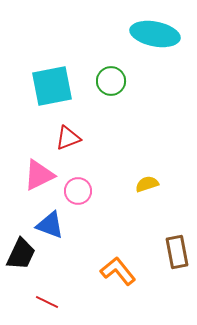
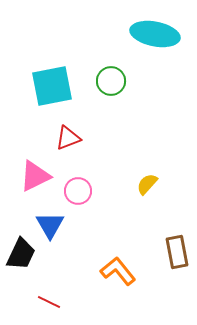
pink triangle: moved 4 px left, 1 px down
yellow semicircle: rotated 30 degrees counterclockwise
blue triangle: rotated 40 degrees clockwise
red line: moved 2 px right
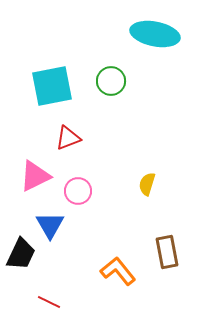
yellow semicircle: rotated 25 degrees counterclockwise
brown rectangle: moved 10 px left
